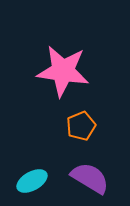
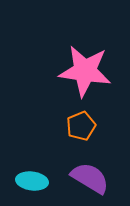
pink star: moved 22 px right
cyan ellipse: rotated 36 degrees clockwise
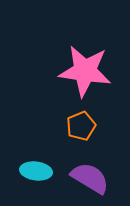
cyan ellipse: moved 4 px right, 10 px up
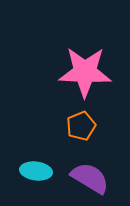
pink star: moved 1 px down; rotated 6 degrees counterclockwise
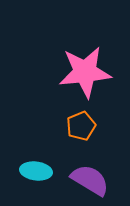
pink star: rotated 8 degrees counterclockwise
purple semicircle: moved 2 px down
